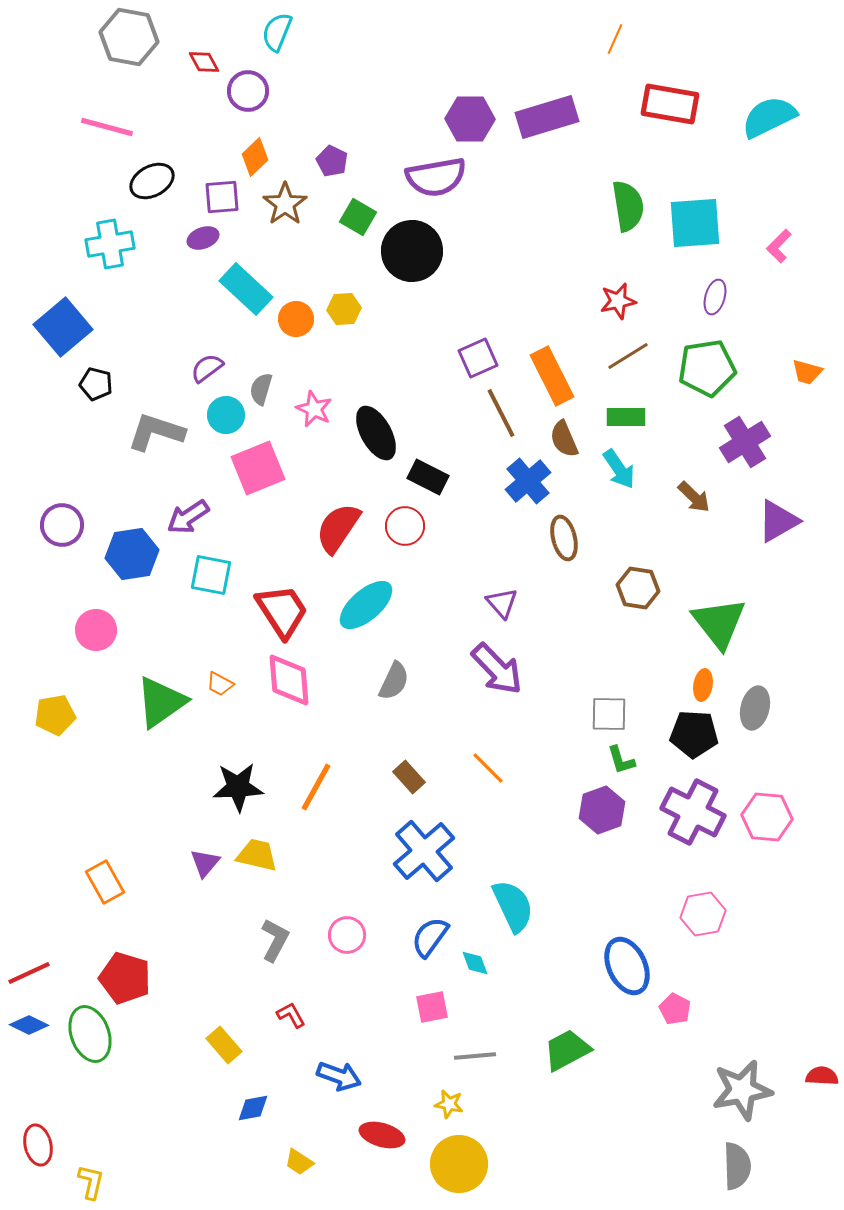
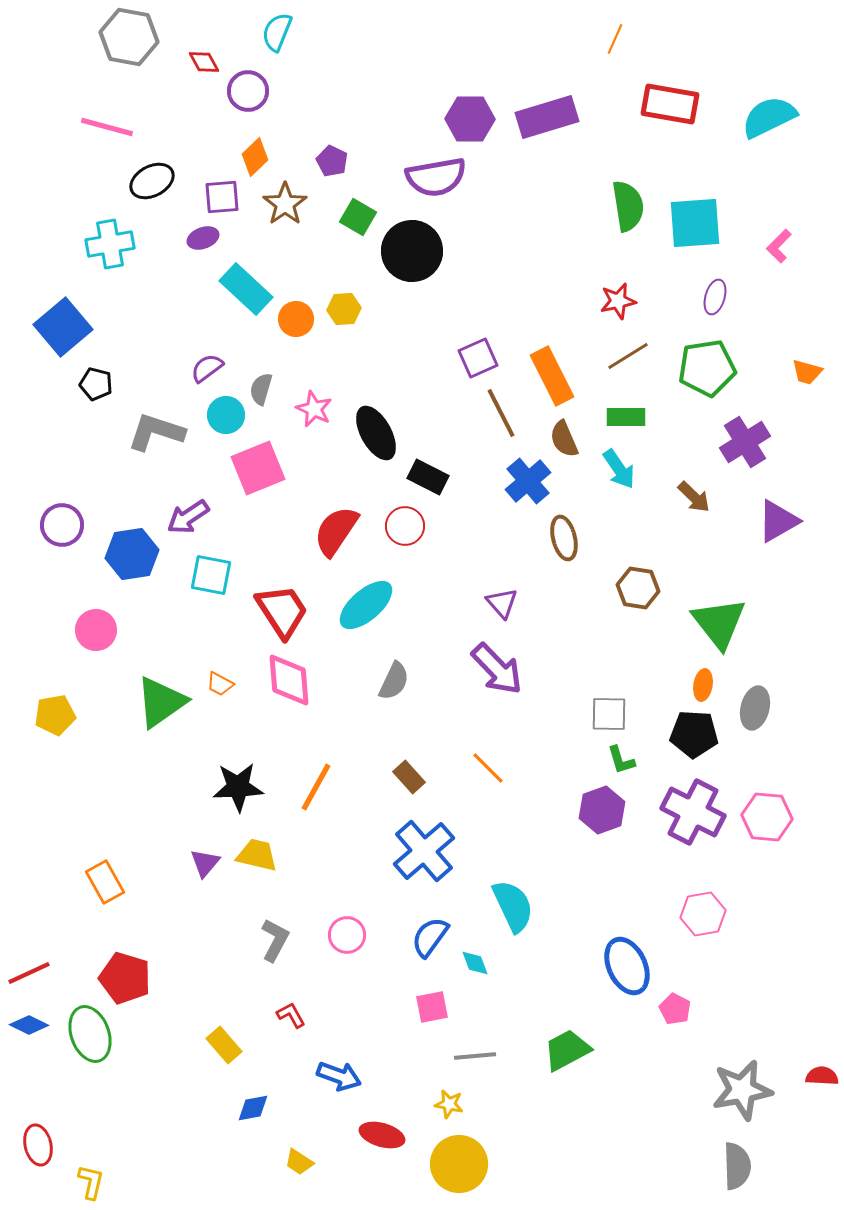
red semicircle at (338, 528): moved 2 px left, 3 px down
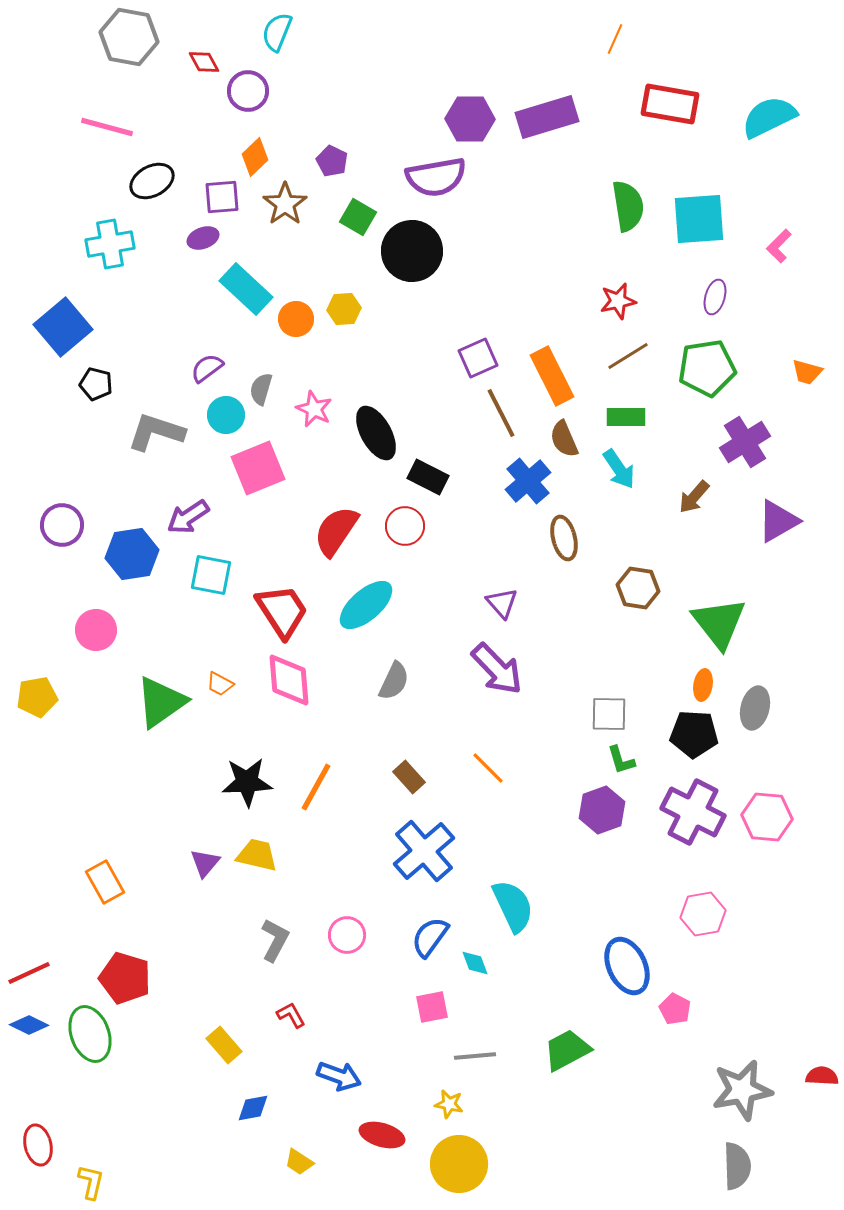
cyan square at (695, 223): moved 4 px right, 4 px up
brown arrow at (694, 497): rotated 87 degrees clockwise
yellow pentagon at (55, 715): moved 18 px left, 18 px up
black star at (238, 787): moved 9 px right, 5 px up
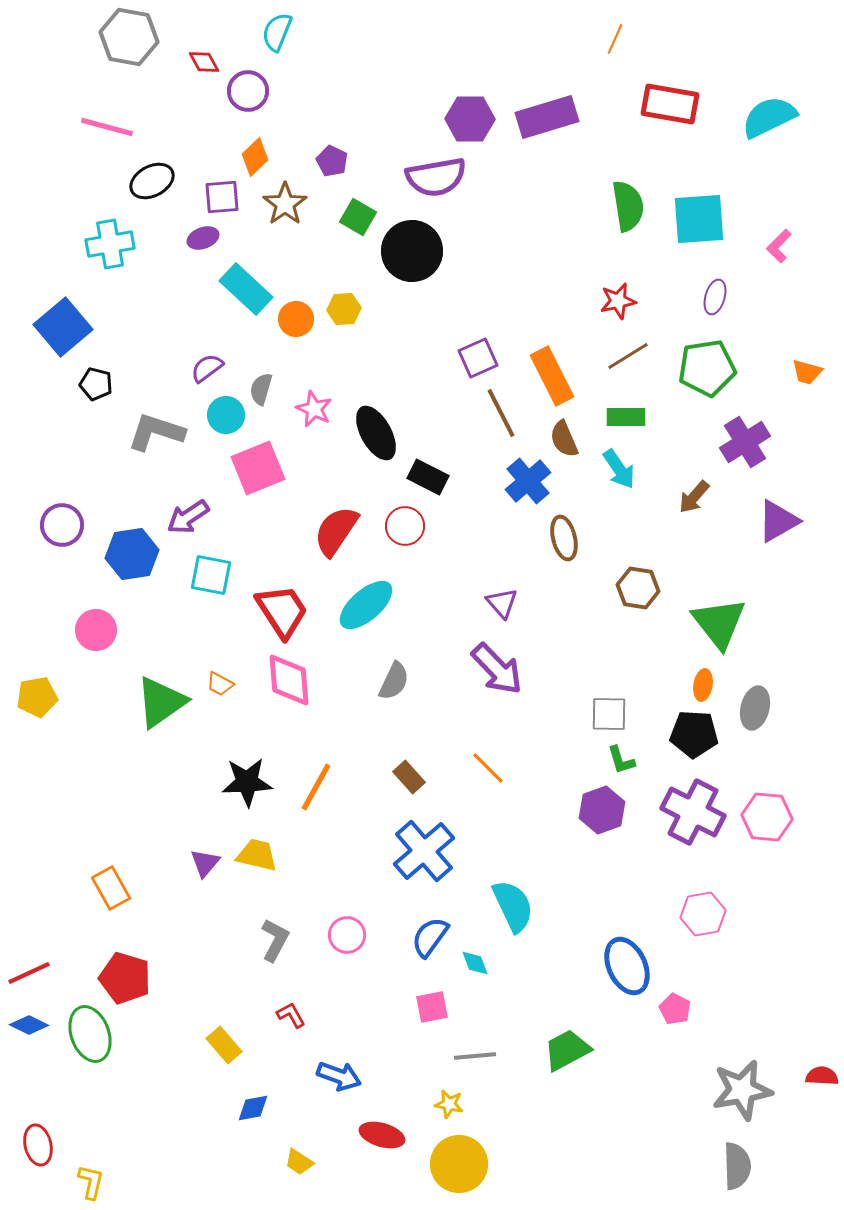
orange rectangle at (105, 882): moved 6 px right, 6 px down
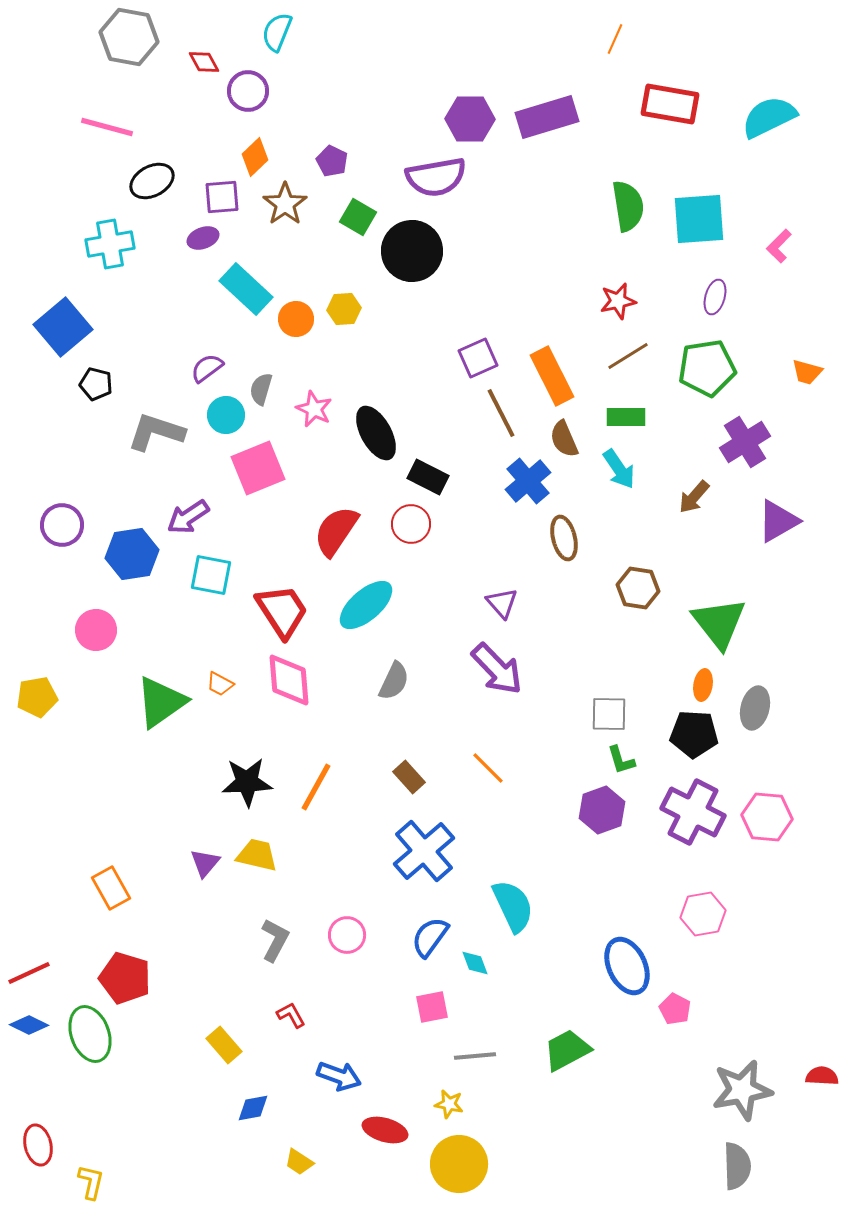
red circle at (405, 526): moved 6 px right, 2 px up
red ellipse at (382, 1135): moved 3 px right, 5 px up
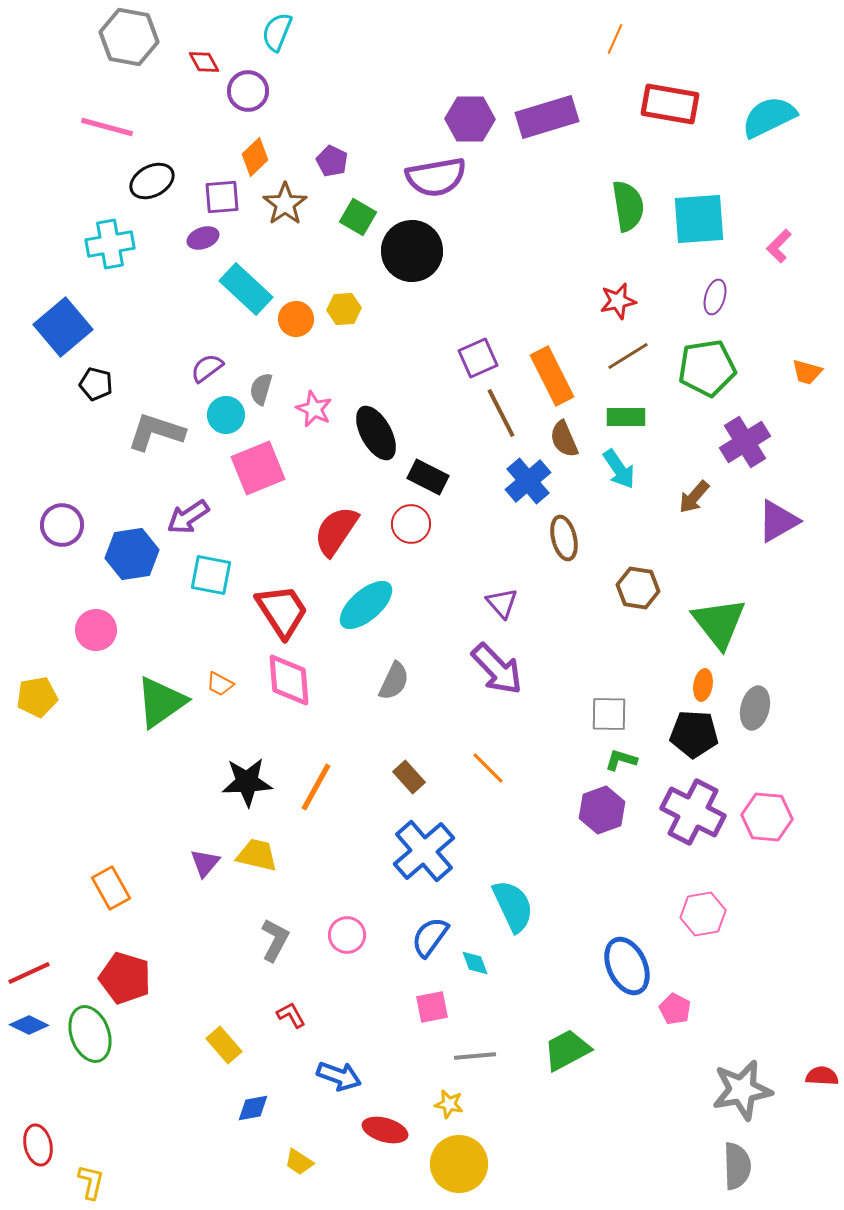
green L-shape at (621, 760): rotated 124 degrees clockwise
